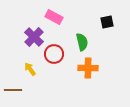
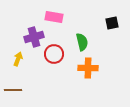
pink rectangle: rotated 18 degrees counterclockwise
black square: moved 5 px right, 1 px down
purple cross: rotated 30 degrees clockwise
yellow arrow: moved 12 px left, 10 px up; rotated 56 degrees clockwise
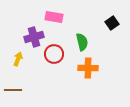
black square: rotated 24 degrees counterclockwise
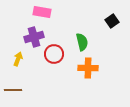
pink rectangle: moved 12 px left, 5 px up
black square: moved 2 px up
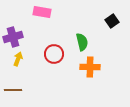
purple cross: moved 21 px left
orange cross: moved 2 px right, 1 px up
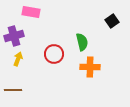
pink rectangle: moved 11 px left
purple cross: moved 1 px right, 1 px up
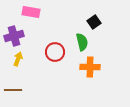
black square: moved 18 px left, 1 px down
red circle: moved 1 px right, 2 px up
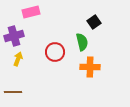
pink rectangle: rotated 24 degrees counterclockwise
brown line: moved 2 px down
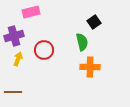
red circle: moved 11 px left, 2 px up
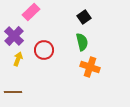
pink rectangle: rotated 30 degrees counterclockwise
black square: moved 10 px left, 5 px up
purple cross: rotated 30 degrees counterclockwise
orange cross: rotated 18 degrees clockwise
